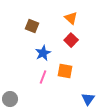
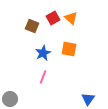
red square: moved 18 px left, 22 px up; rotated 16 degrees clockwise
orange square: moved 4 px right, 22 px up
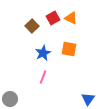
orange triangle: rotated 16 degrees counterclockwise
brown square: rotated 24 degrees clockwise
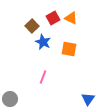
blue star: moved 11 px up; rotated 21 degrees counterclockwise
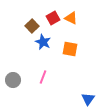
orange square: moved 1 px right
gray circle: moved 3 px right, 19 px up
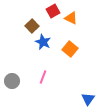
red square: moved 7 px up
orange square: rotated 28 degrees clockwise
gray circle: moved 1 px left, 1 px down
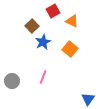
orange triangle: moved 1 px right, 3 px down
blue star: rotated 21 degrees clockwise
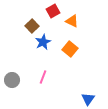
gray circle: moved 1 px up
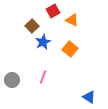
orange triangle: moved 1 px up
blue triangle: moved 1 px right, 2 px up; rotated 32 degrees counterclockwise
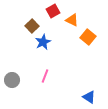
orange square: moved 18 px right, 12 px up
pink line: moved 2 px right, 1 px up
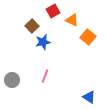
blue star: rotated 14 degrees clockwise
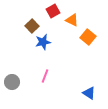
gray circle: moved 2 px down
blue triangle: moved 4 px up
